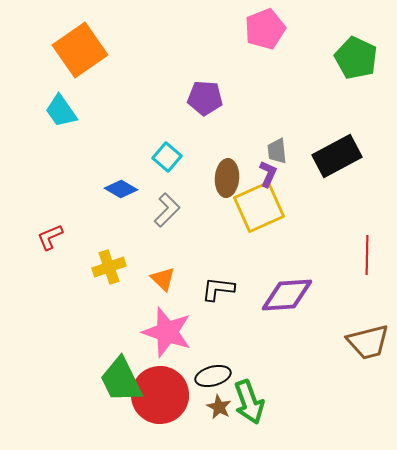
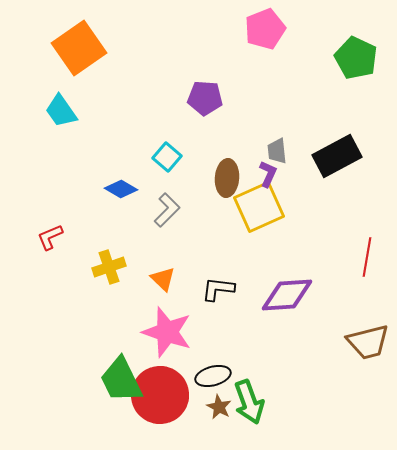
orange square: moved 1 px left, 2 px up
red line: moved 2 px down; rotated 9 degrees clockwise
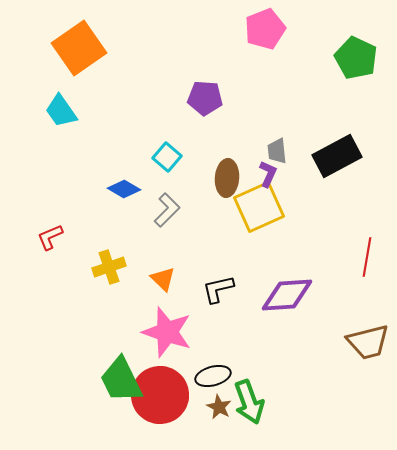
blue diamond: moved 3 px right
black L-shape: rotated 20 degrees counterclockwise
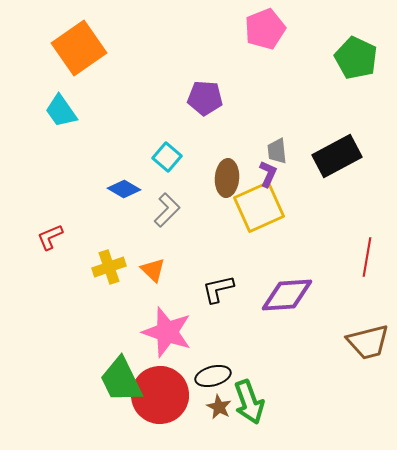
orange triangle: moved 10 px left, 9 px up
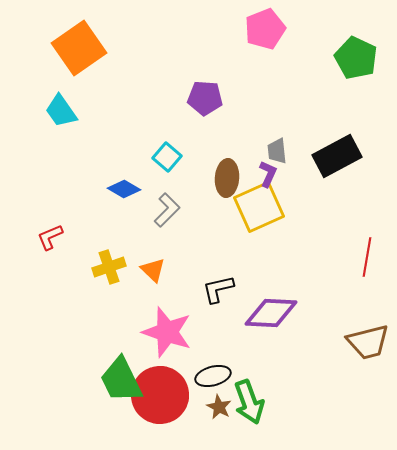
purple diamond: moved 16 px left, 18 px down; rotated 6 degrees clockwise
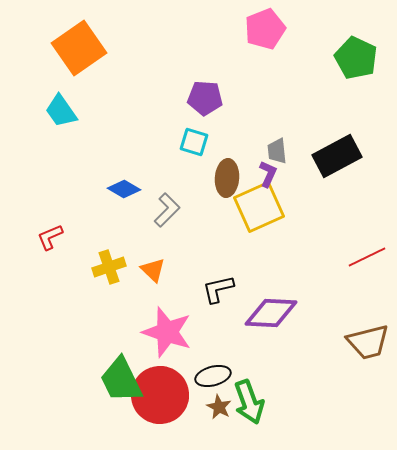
cyan square: moved 27 px right, 15 px up; rotated 24 degrees counterclockwise
red line: rotated 54 degrees clockwise
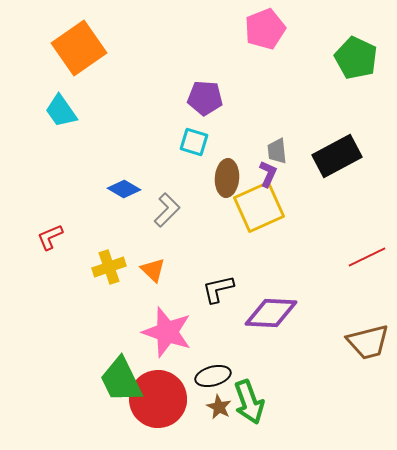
red circle: moved 2 px left, 4 px down
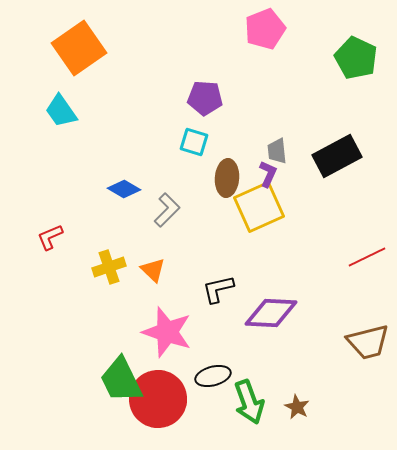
brown star: moved 78 px right
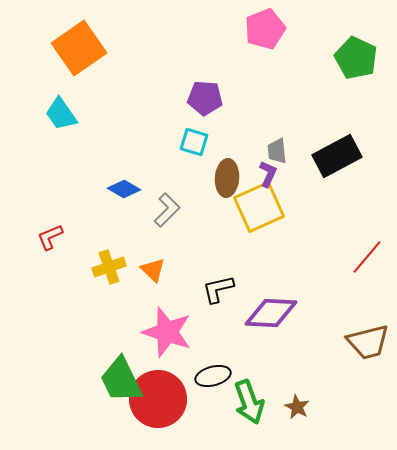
cyan trapezoid: moved 3 px down
red line: rotated 24 degrees counterclockwise
